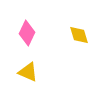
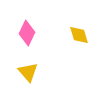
yellow triangle: rotated 25 degrees clockwise
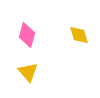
pink diamond: moved 2 px down; rotated 10 degrees counterclockwise
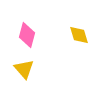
yellow triangle: moved 4 px left, 3 px up
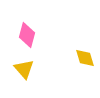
yellow diamond: moved 6 px right, 23 px down
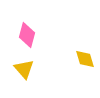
yellow diamond: moved 1 px down
